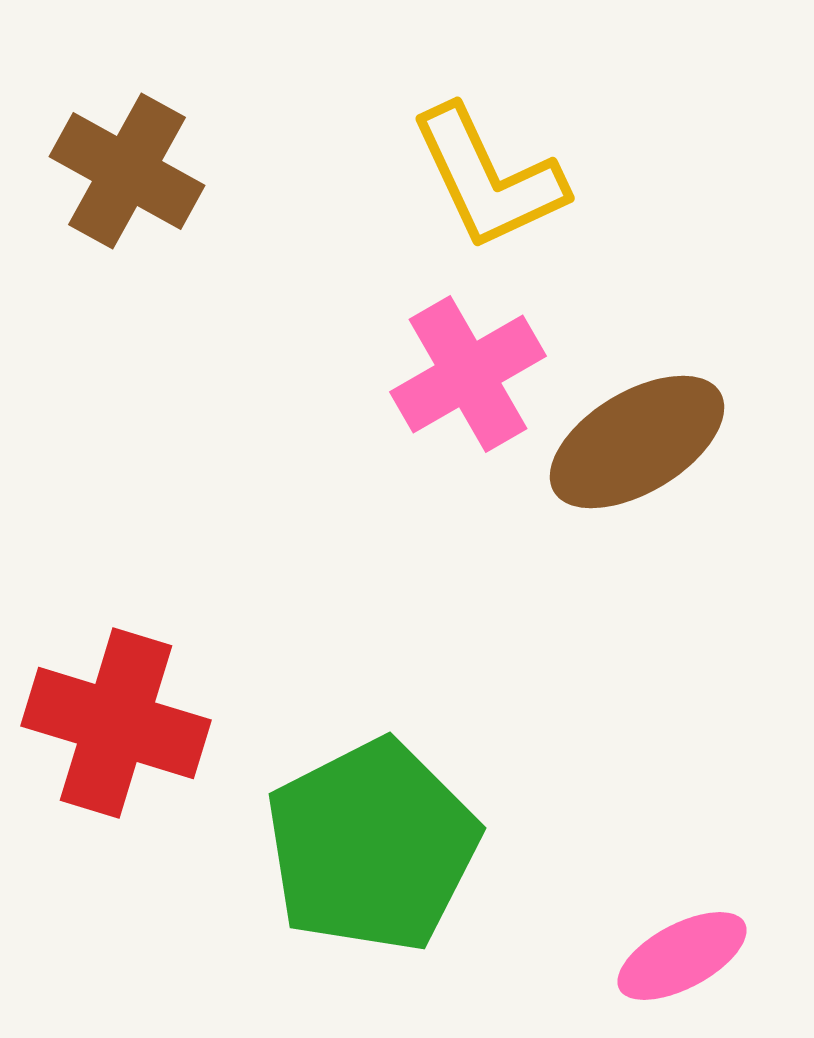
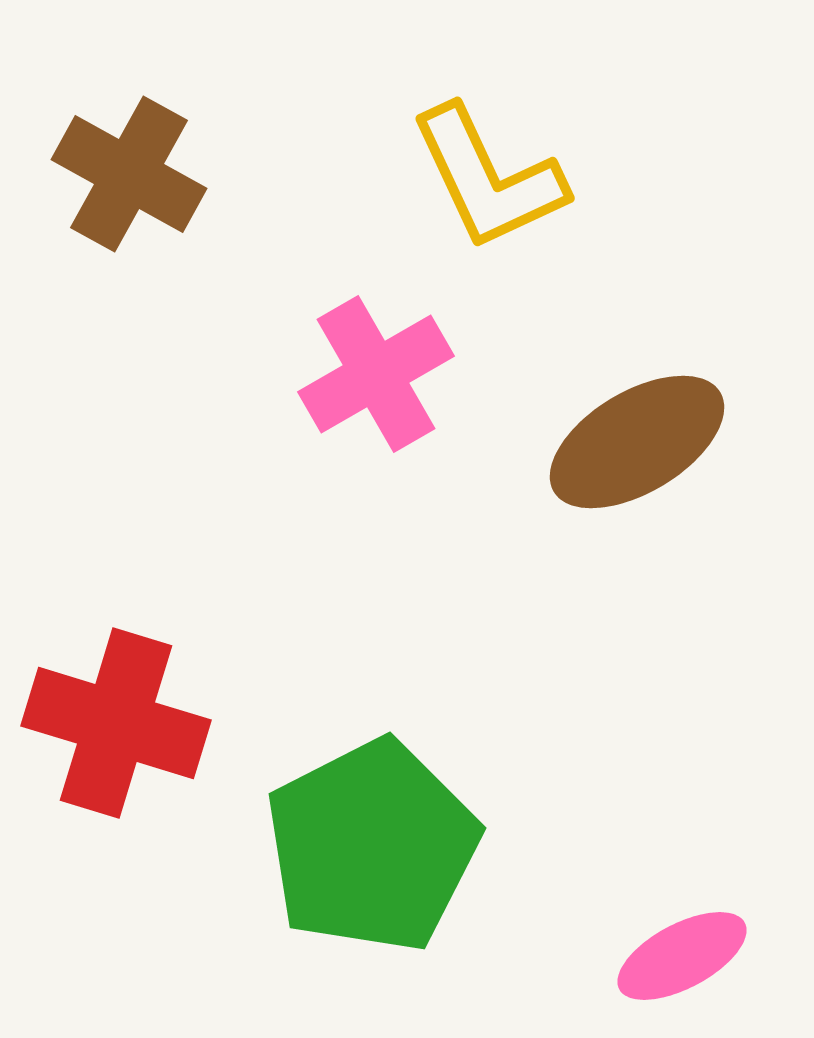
brown cross: moved 2 px right, 3 px down
pink cross: moved 92 px left
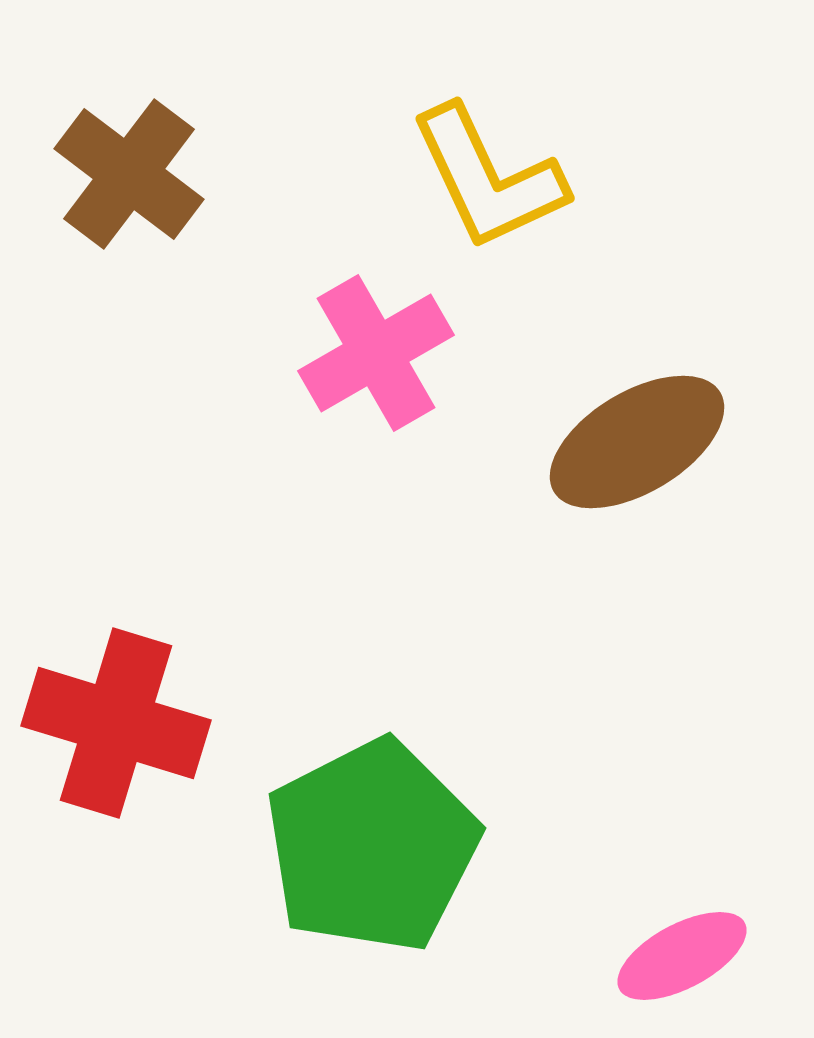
brown cross: rotated 8 degrees clockwise
pink cross: moved 21 px up
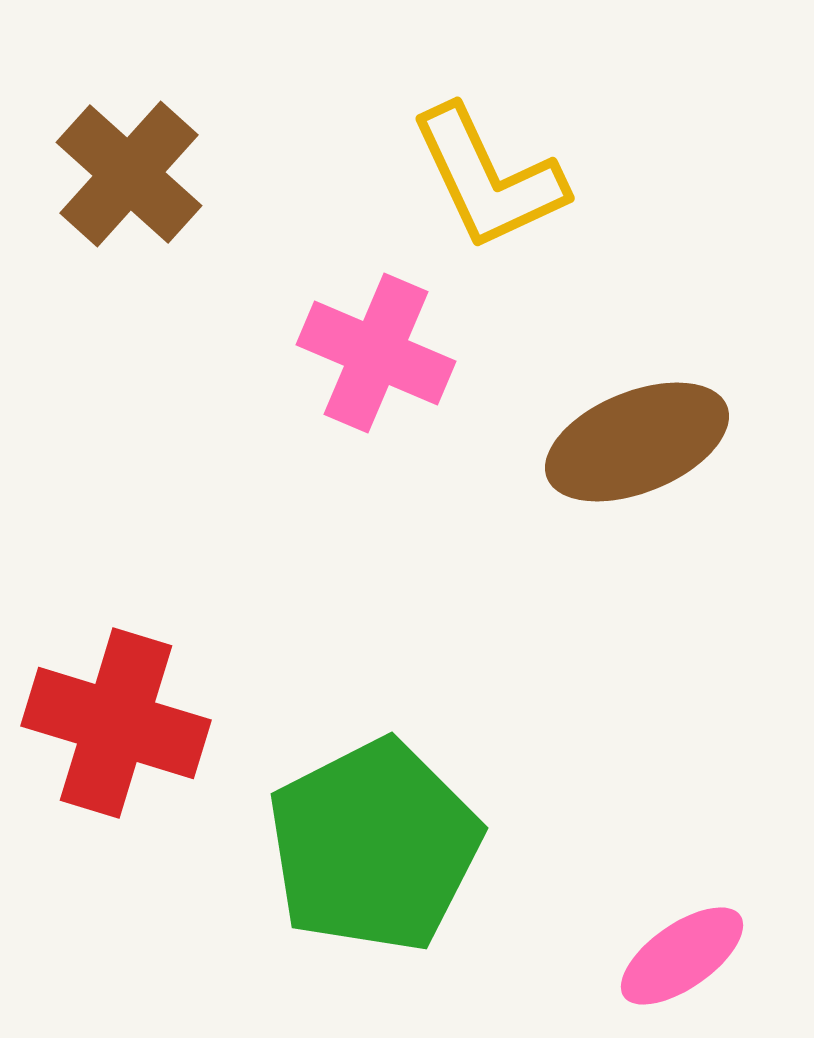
brown cross: rotated 5 degrees clockwise
pink cross: rotated 37 degrees counterclockwise
brown ellipse: rotated 9 degrees clockwise
green pentagon: moved 2 px right
pink ellipse: rotated 7 degrees counterclockwise
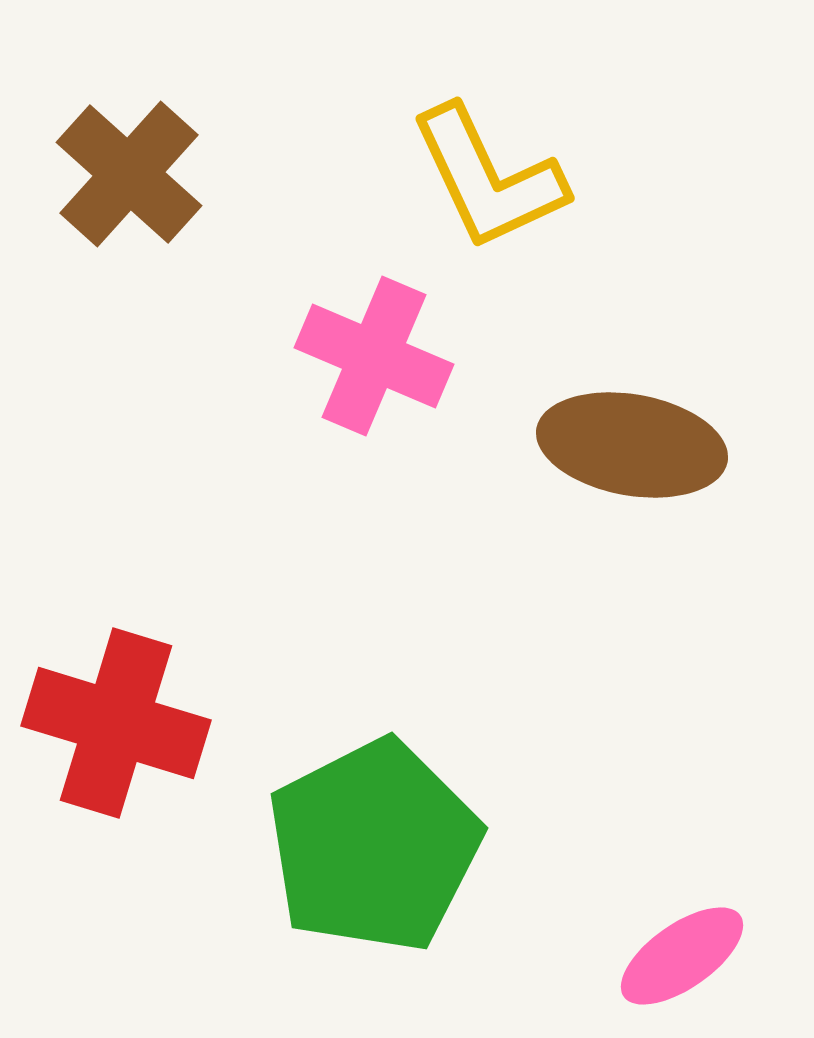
pink cross: moved 2 px left, 3 px down
brown ellipse: moved 5 px left, 3 px down; rotated 32 degrees clockwise
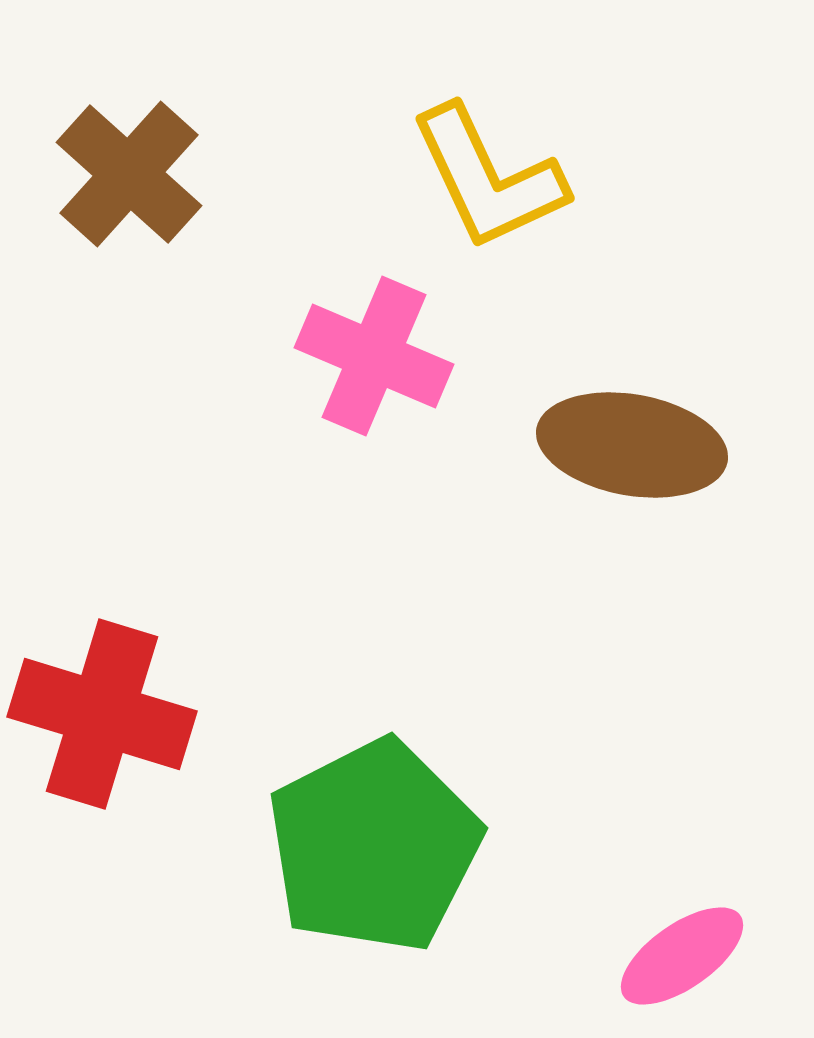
red cross: moved 14 px left, 9 px up
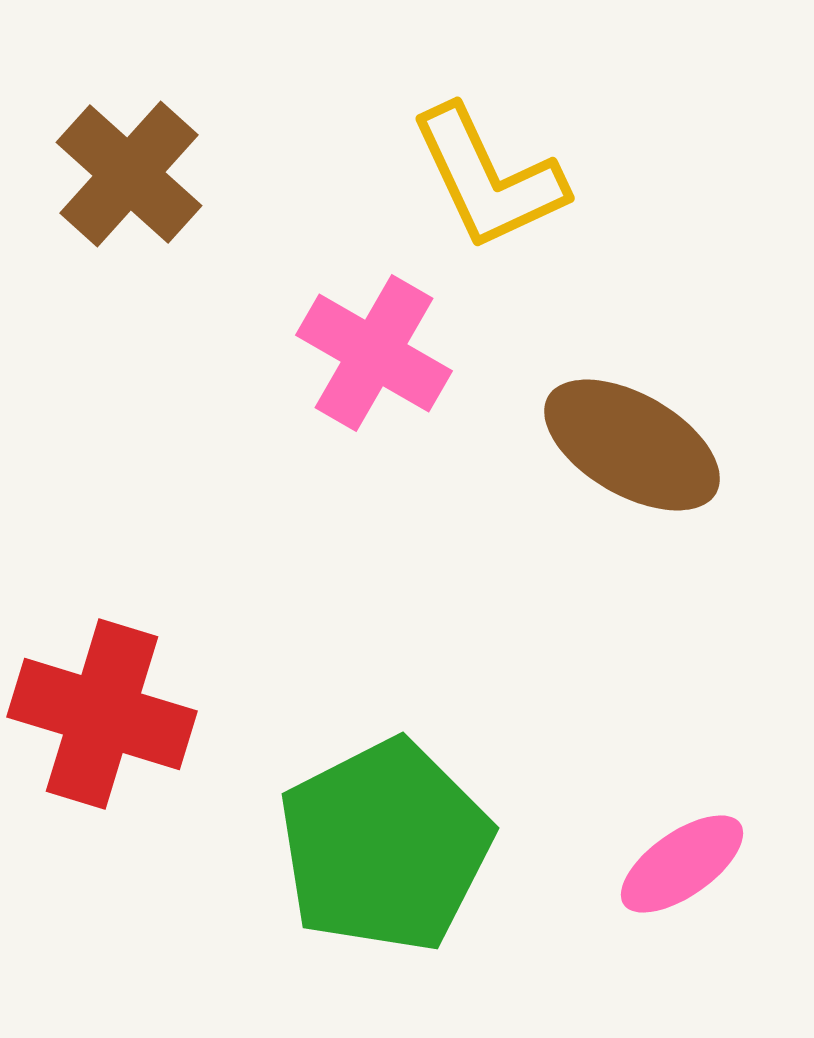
pink cross: moved 3 px up; rotated 7 degrees clockwise
brown ellipse: rotated 20 degrees clockwise
green pentagon: moved 11 px right
pink ellipse: moved 92 px up
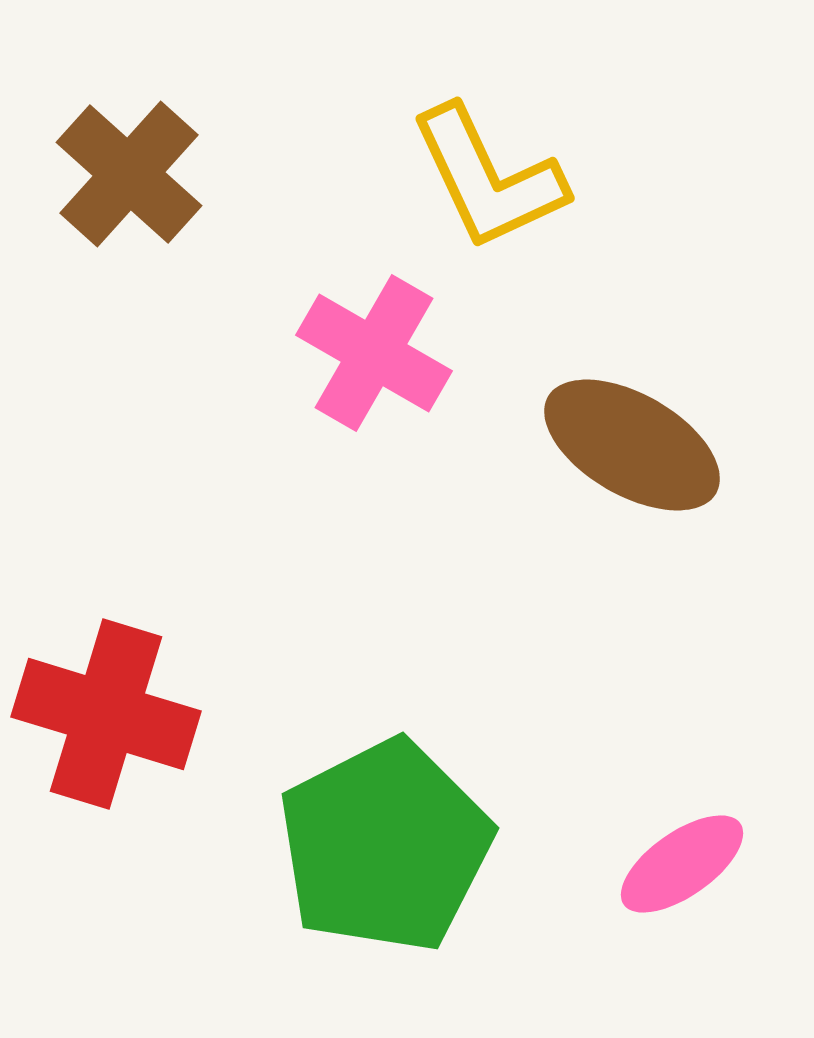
red cross: moved 4 px right
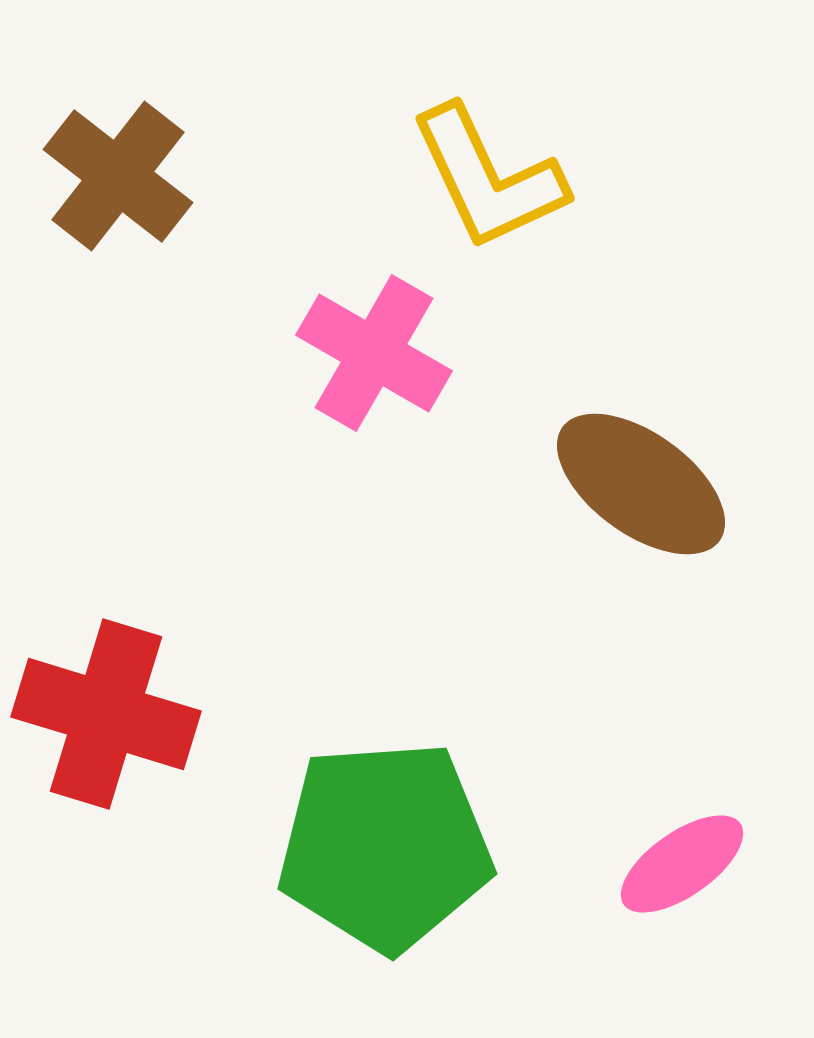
brown cross: moved 11 px left, 2 px down; rotated 4 degrees counterclockwise
brown ellipse: moved 9 px right, 39 px down; rotated 6 degrees clockwise
green pentagon: rotated 23 degrees clockwise
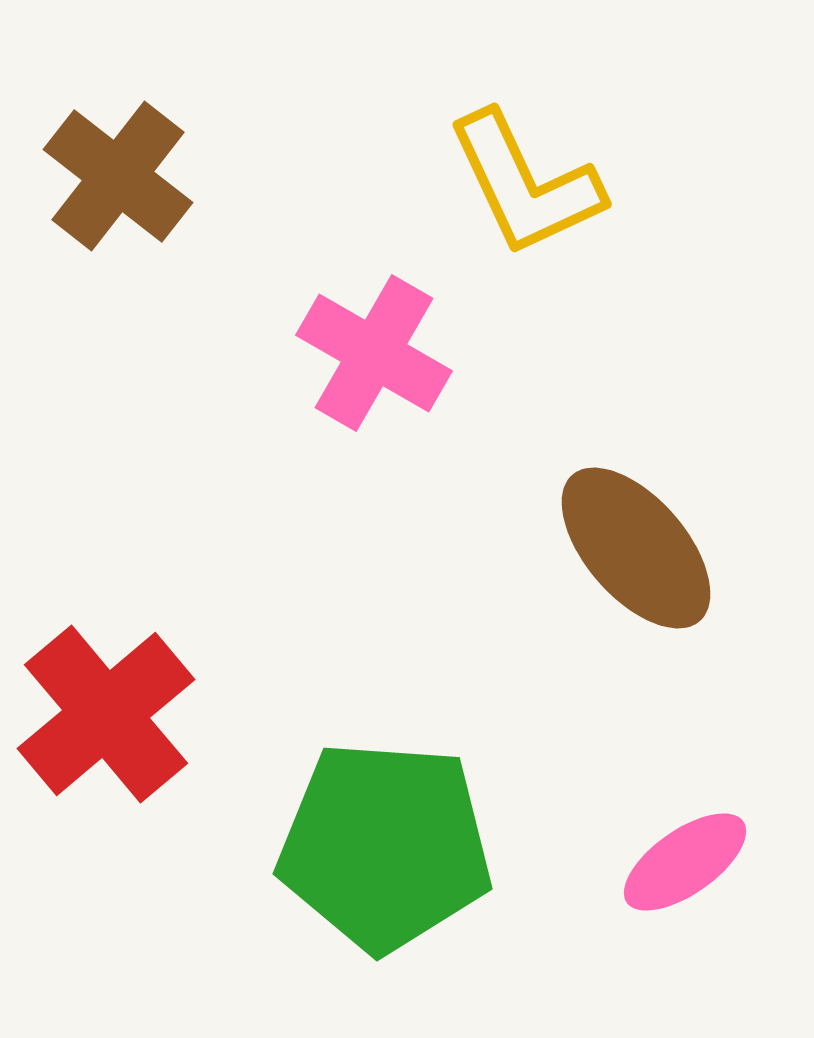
yellow L-shape: moved 37 px right, 6 px down
brown ellipse: moved 5 px left, 64 px down; rotated 13 degrees clockwise
red cross: rotated 33 degrees clockwise
green pentagon: rotated 8 degrees clockwise
pink ellipse: moved 3 px right, 2 px up
